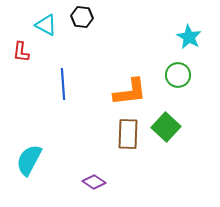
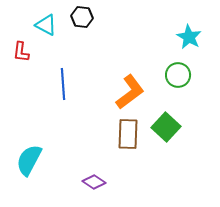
orange L-shape: rotated 30 degrees counterclockwise
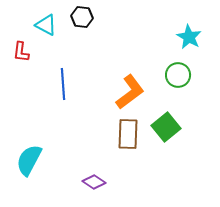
green square: rotated 8 degrees clockwise
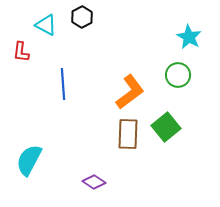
black hexagon: rotated 25 degrees clockwise
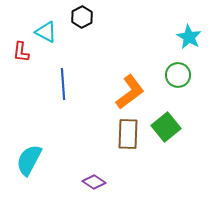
cyan triangle: moved 7 px down
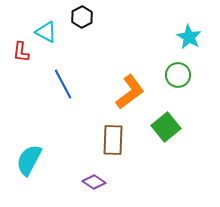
blue line: rotated 24 degrees counterclockwise
brown rectangle: moved 15 px left, 6 px down
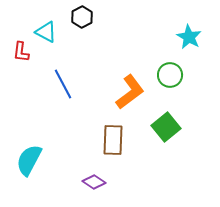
green circle: moved 8 px left
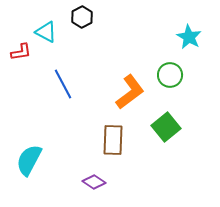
red L-shape: rotated 105 degrees counterclockwise
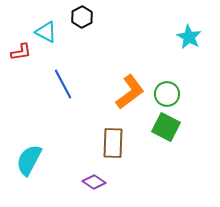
green circle: moved 3 px left, 19 px down
green square: rotated 24 degrees counterclockwise
brown rectangle: moved 3 px down
